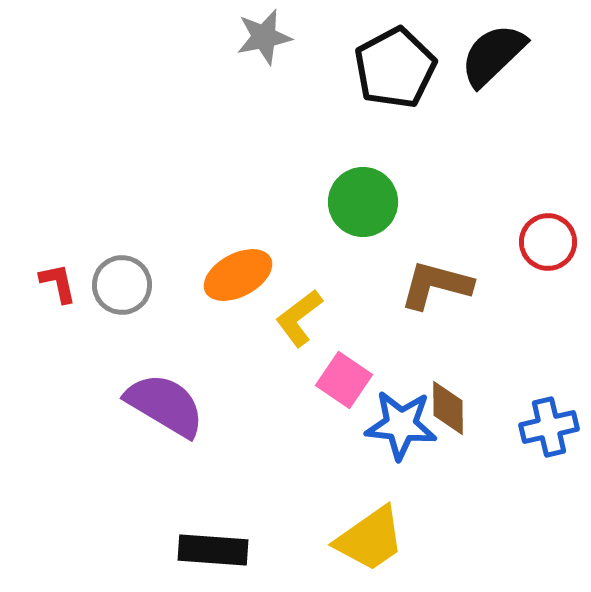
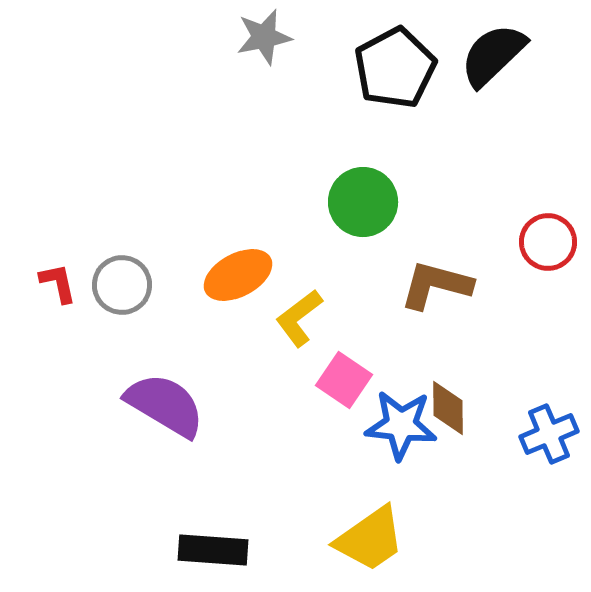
blue cross: moved 7 px down; rotated 10 degrees counterclockwise
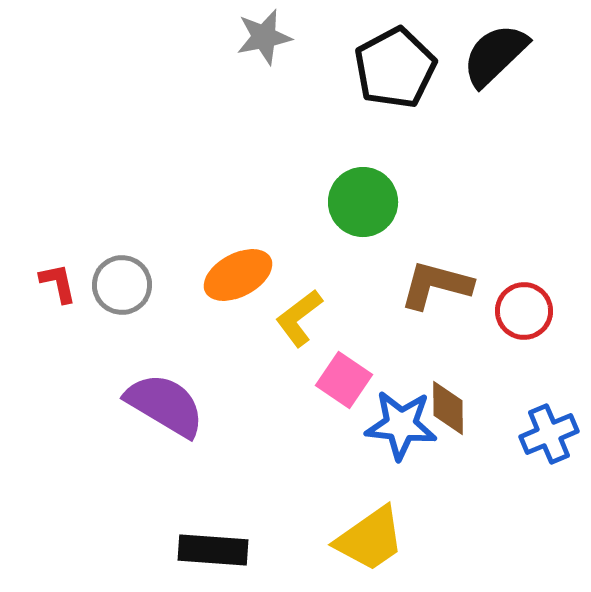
black semicircle: moved 2 px right
red circle: moved 24 px left, 69 px down
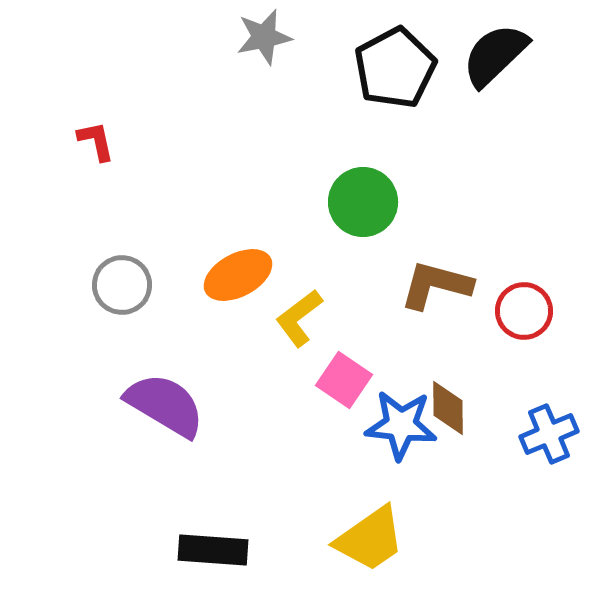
red L-shape: moved 38 px right, 142 px up
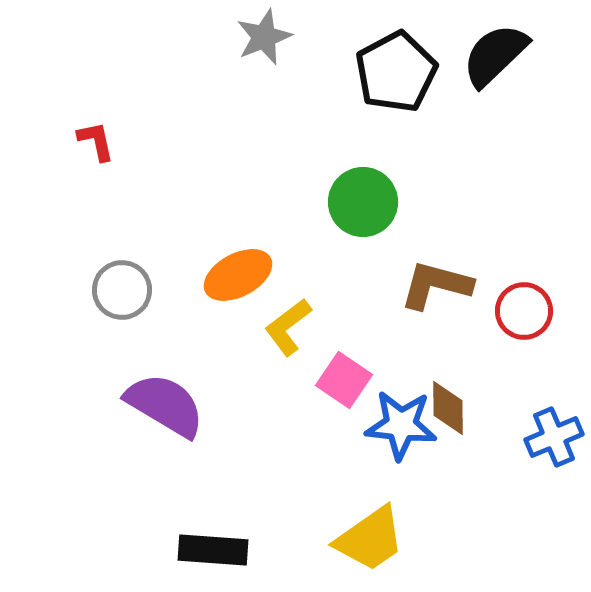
gray star: rotated 10 degrees counterclockwise
black pentagon: moved 1 px right, 4 px down
gray circle: moved 5 px down
yellow L-shape: moved 11 px left, 9 px down
blue cross: moved 5 px right, 3 px down
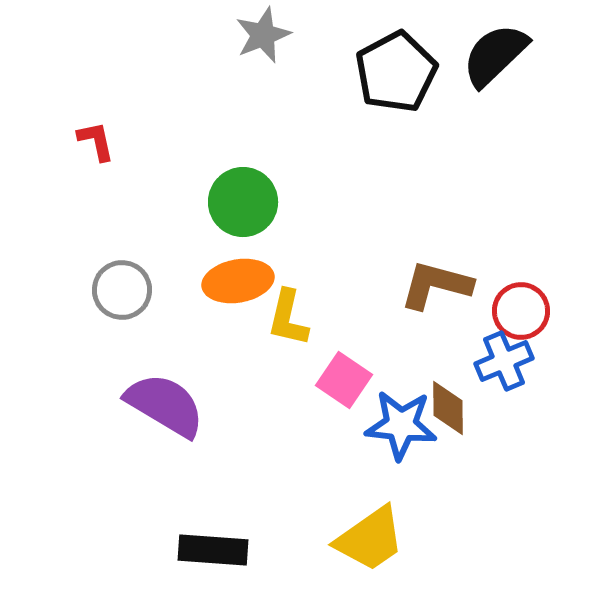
gray star: moved 1 px left, 2 px up
green circle: moved 120 px left
orange ellipse: moved 6 px down; rotated 18 degrees clockwise
red circle: moved 3 px left
yellow L-shape: moved 9 px up; rotated 40 degrees counterclockwise
blue cross: moved 50 px left, 76 px up
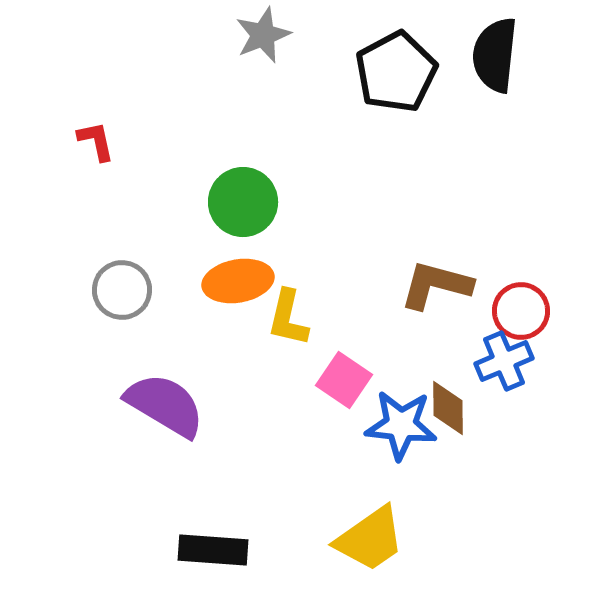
black semicircle: rotated 40 degrees counterclockwise
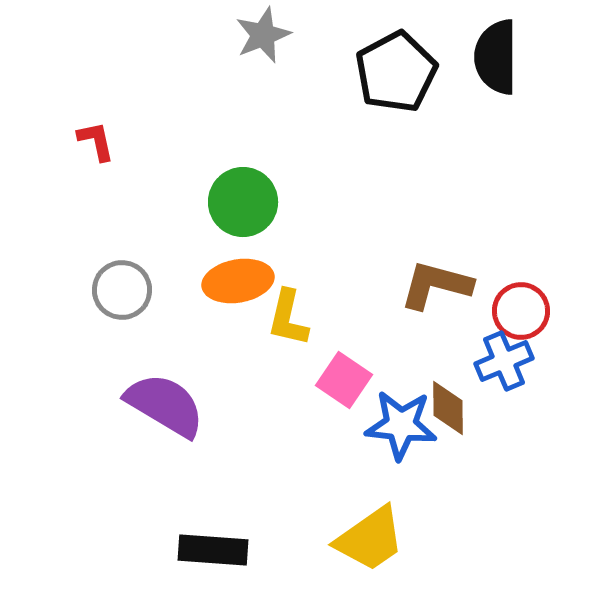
black semicircle: moved 1 px right, 2 px down; rotated 6 degrees counterclockwise
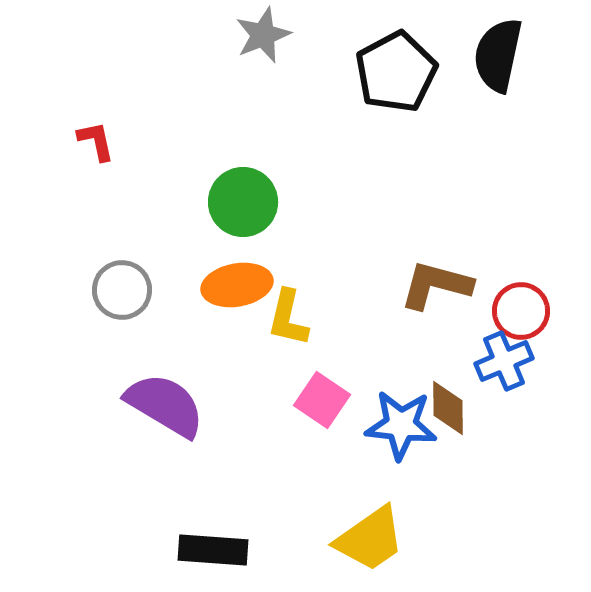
black semicircle: moved 2 px right, 2 px up; rotated 12 degrees clockwise
orange ellipse: moved 1 px left, 4 px down
pink square: moved 22 px left, 20 px down
